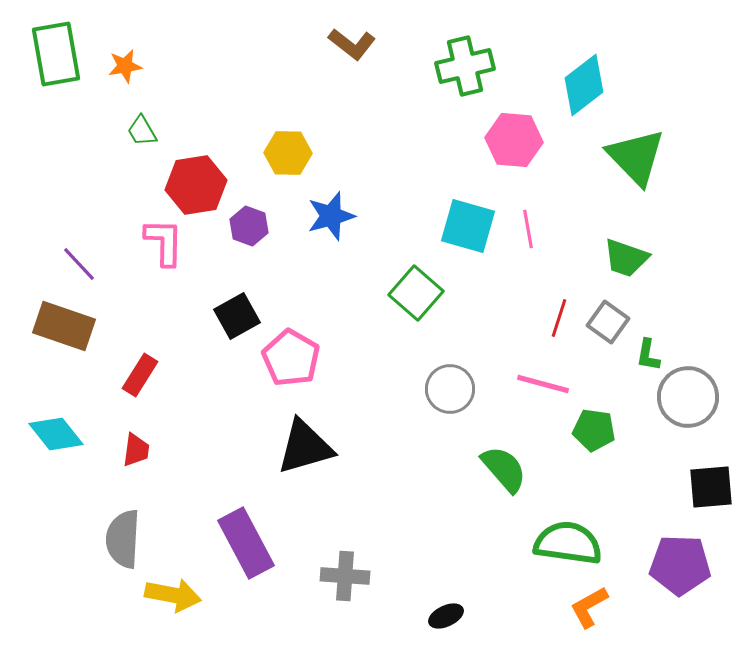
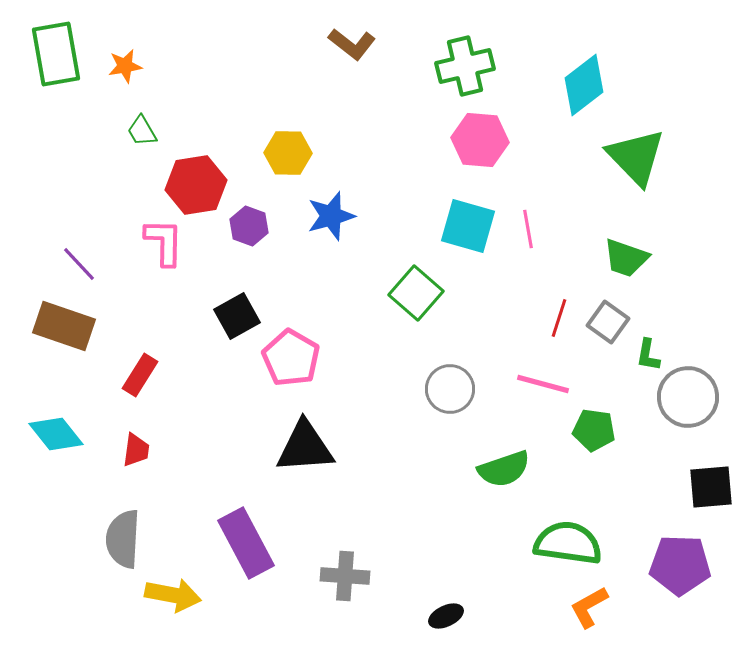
pink hexagon at (514, 140): moved 34 px left
black triangle at (305, 447): rotated 12 degrees clockwise
green semicircle at (504, 469): rotated 112 degrees clockwise
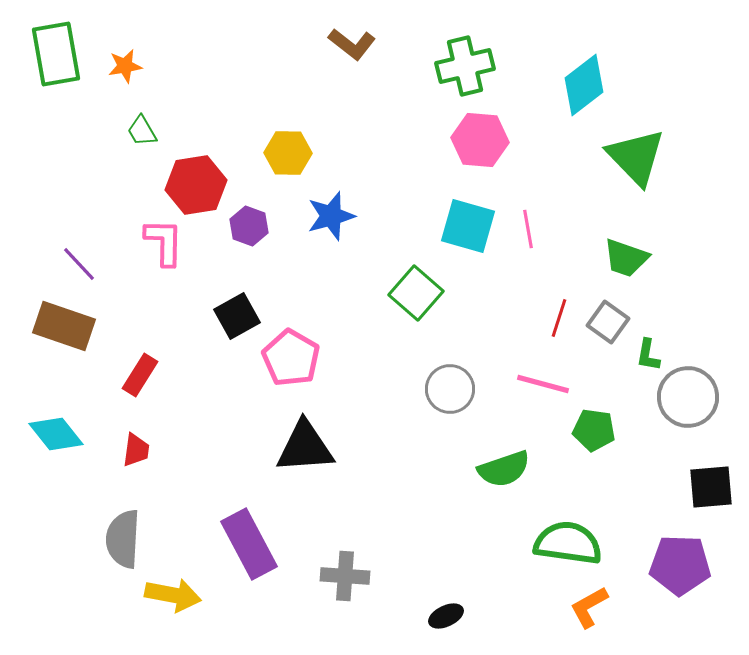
purple rectangle at (246, 543): moved 3 px right, 1 px down
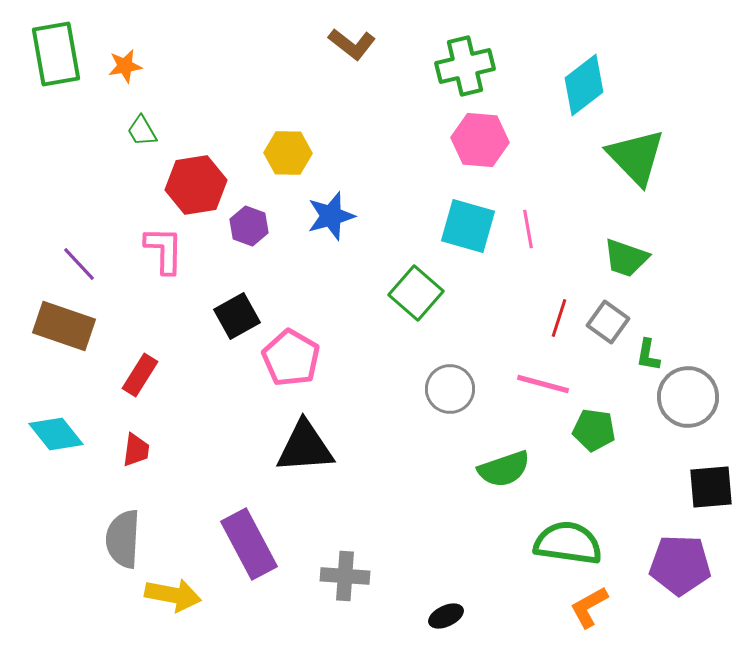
pink L-shape at (164, 242): moved 8 px down
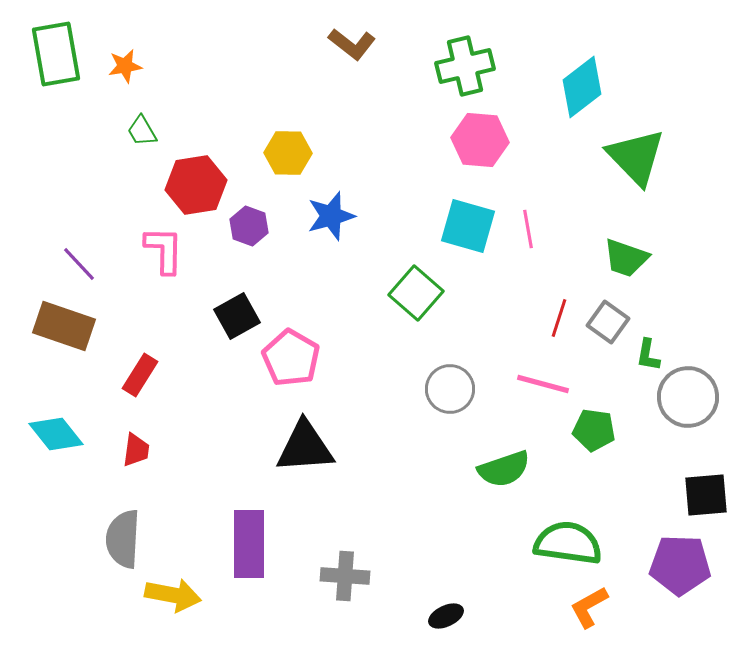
cyan diamond at (584, 85): moved 2 px left, 2 px down
black square at (711, 487): moved 5 px left, 8 px down
purple rectangle at (249, 544): rotated 28 degrees clockwise
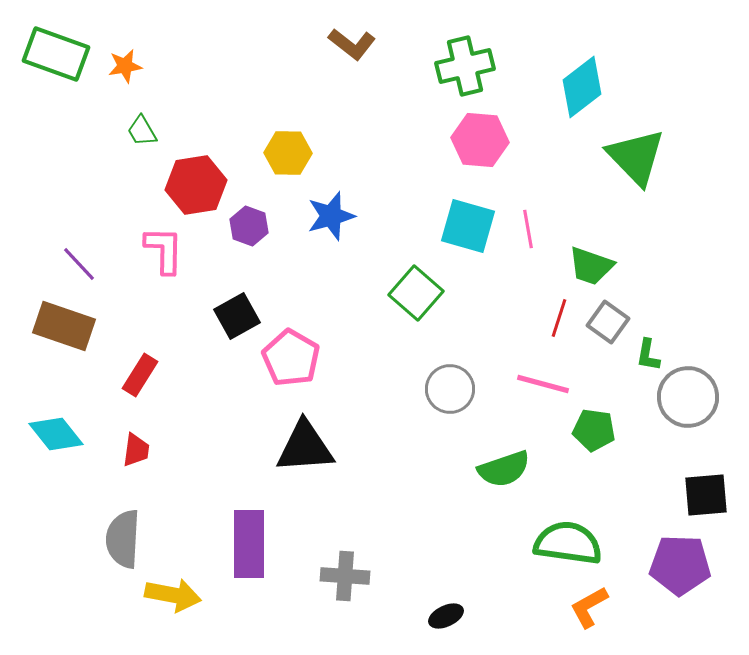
green rectangle at (56, 54): rotated 60 degrees counterclockwise
green trapezoid at (626, 258): moved 35 px left, 8 px down
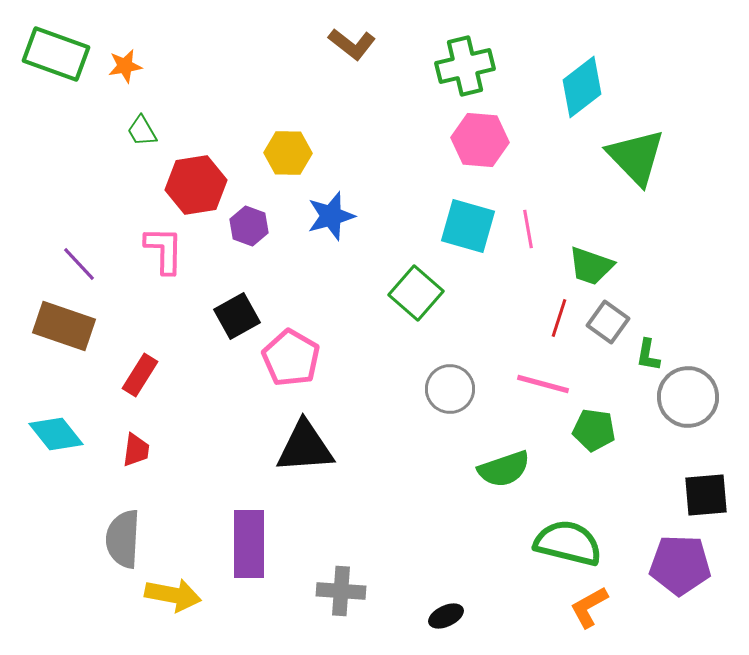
green semicircle at (568, 543): rotated 6 degrees clockwise
gray cross at (345, 576): moved 4 px left, 15 px down
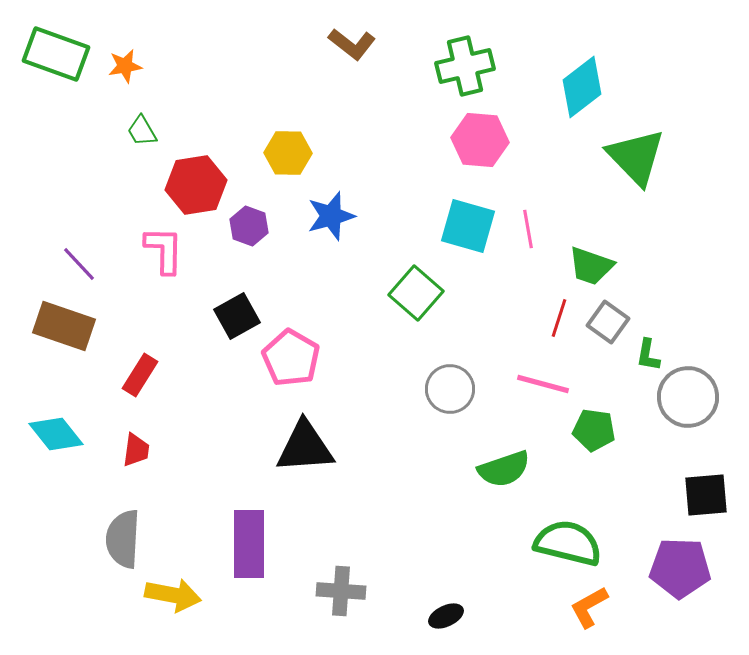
purple pentagon at (680, 565): moved 3 px down
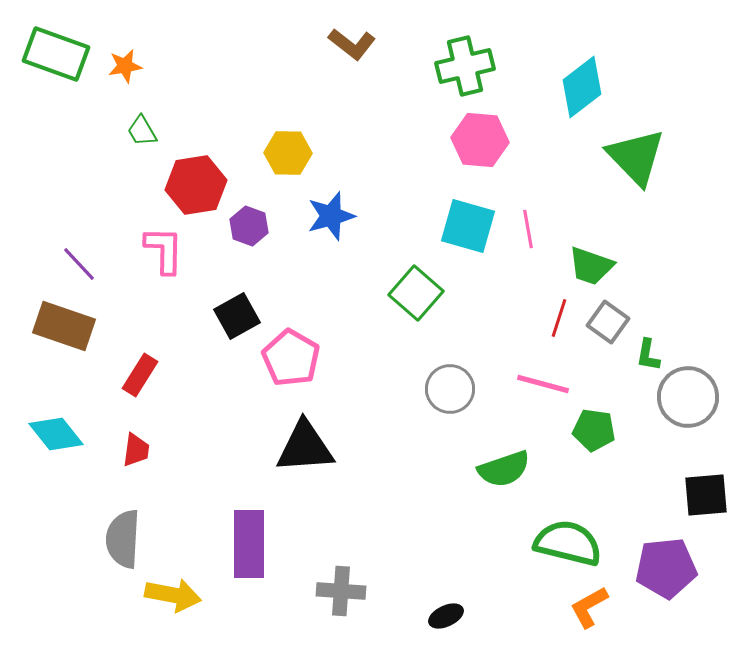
purple pentagon at (680, 568): moved 14 px left; rotated 8 degrees counterclockwise
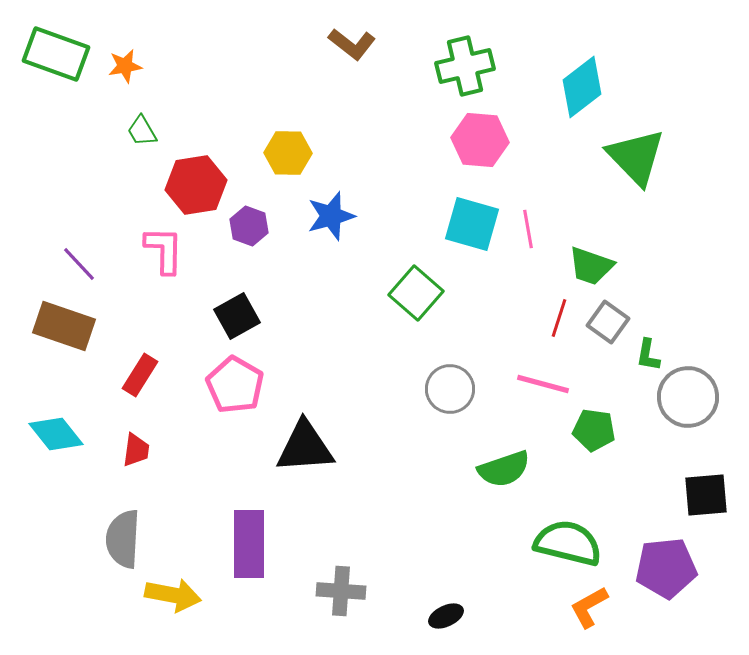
cyan square at (468, 226): moved 4 px right, 2 px up
pink pentagon at (291, 358): moved 56 px left, 27 px down
